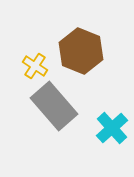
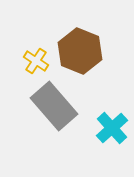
brown hexagon: moved 1 px left
yellow cross: moved 1 px right, 5 px up
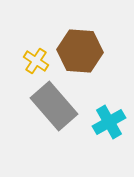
brown hexagon: rotated 18 degrees counterclockwise
cyan cross: moved 3 px left, 6 px up; rotated 12 degrees clockwise
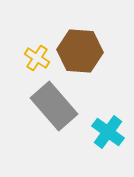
yellow cross: moved 1 px right, 3 px up
cyan cross: moved 1 px left, 10 px down; rotated 24 degrees counterclockwise
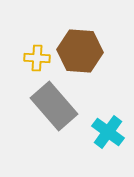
yellow cross: rotated 30 degrees counterclockwise
